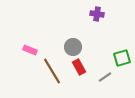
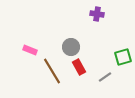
gray circle: moved 2 px left
green square: moved 1 px right, 1 px up
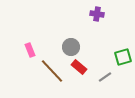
pink rectangle: rotated 48 degrees clockwise
red rectangle: rotated 21 degrees counterclockwise
brown line: rotated 12 degrees counterclockwise
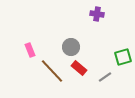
red rectangle: moved 1 px down
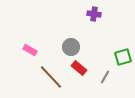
purple cross: moved 3 px left
pink rectangle: rotated 40 degrees counterclockwise
brown line: moved 1 px left, 6 px down
gray line: rotated 24 degrees counterclockwise
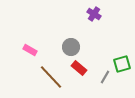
purple cross: rotated 24 degrees clockwise
green square: moved 1 px left, 7 px down
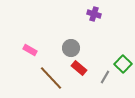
purple cross: rotated 16 degrees counterclockwise
gray circle: moved 1 px down
green square: moved 1 px right; rotated 30 degrees counterclockwise
brown line: moved 1 px down
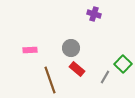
pink rectangle: rotated 32 degrees counterclockwise
red rectangle: moved 2 px left, 1 px down
brown line: moved 1 px left, 2 px down; rotated 24 degrees clockwise
